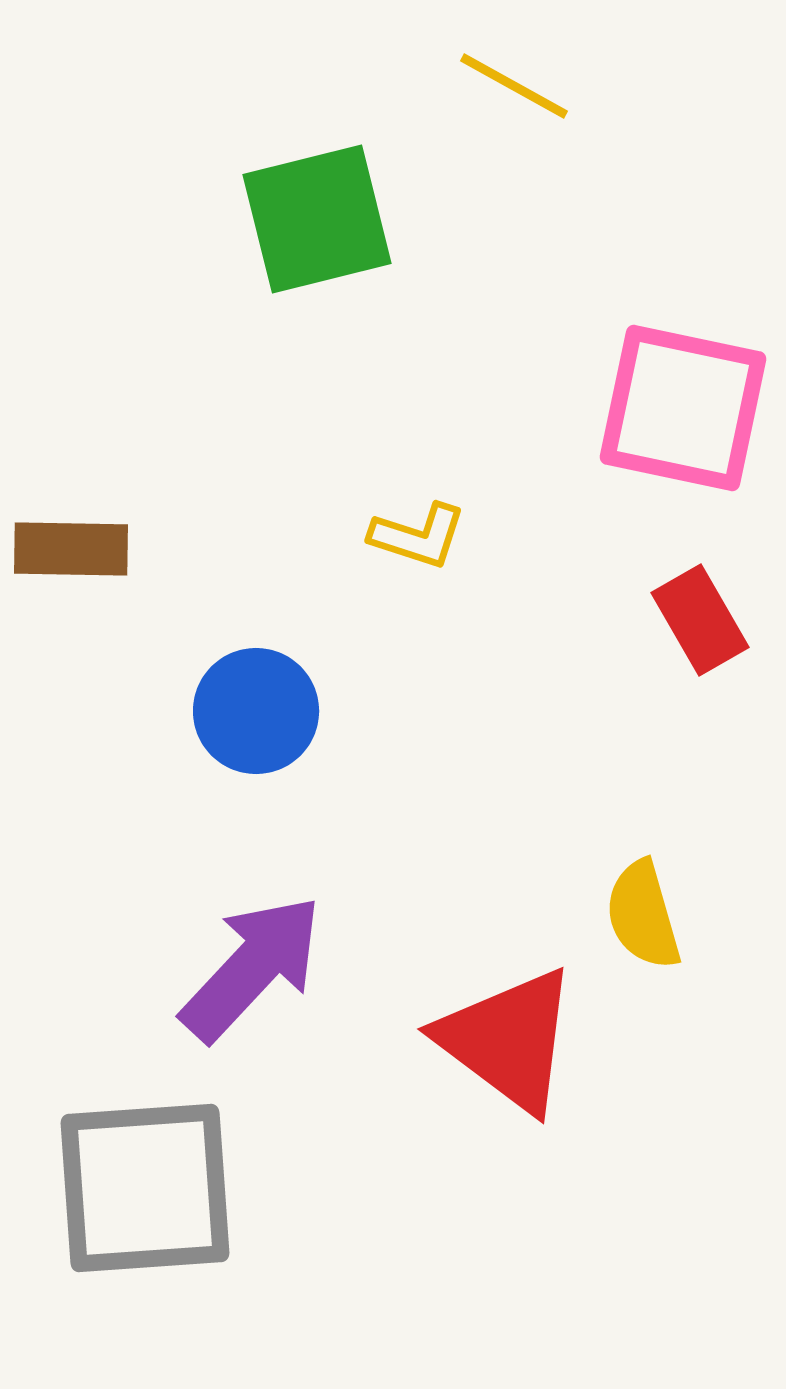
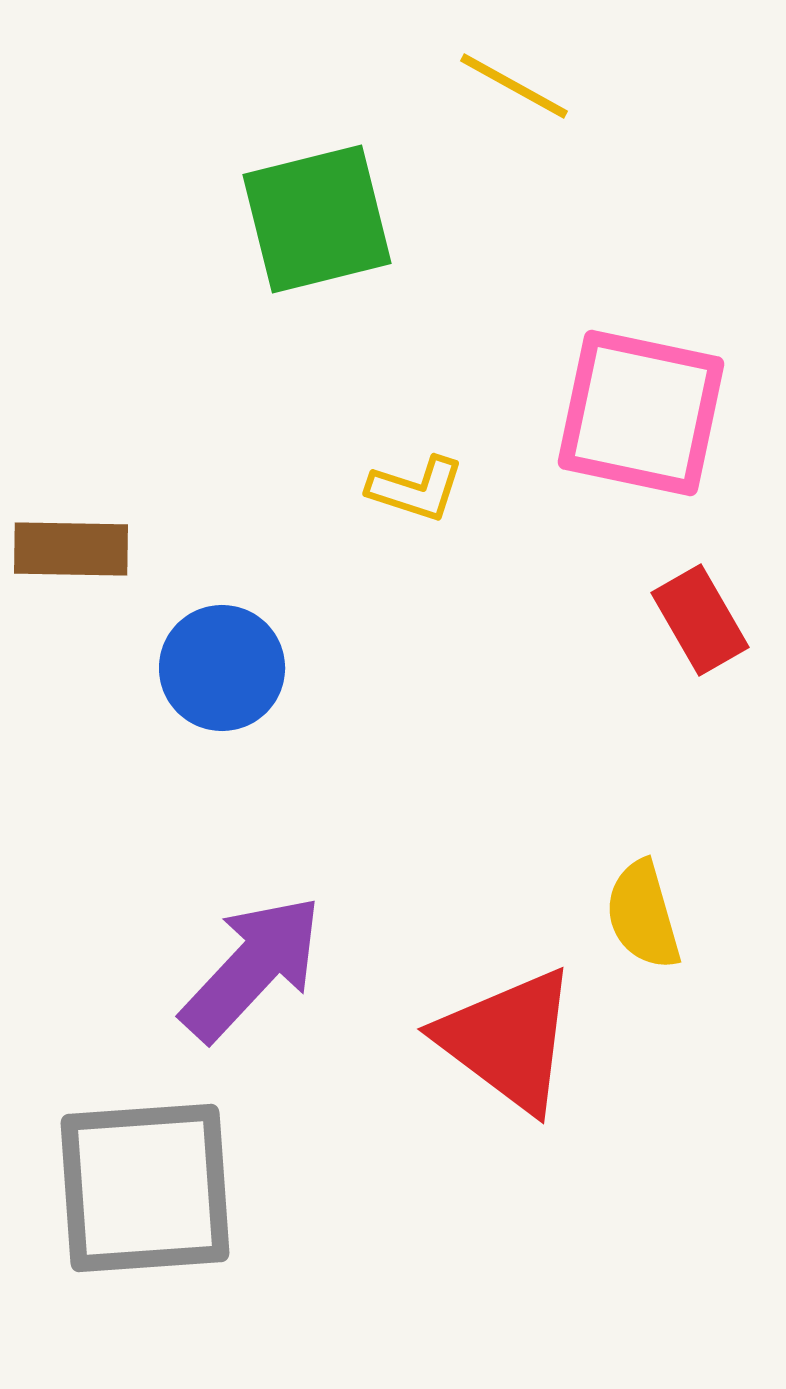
pink square: moved 42 px left, 5 px down
yellow L-shape: moved 2 px left, 47 px up
blue circle: moved 34 px left, 43 px up
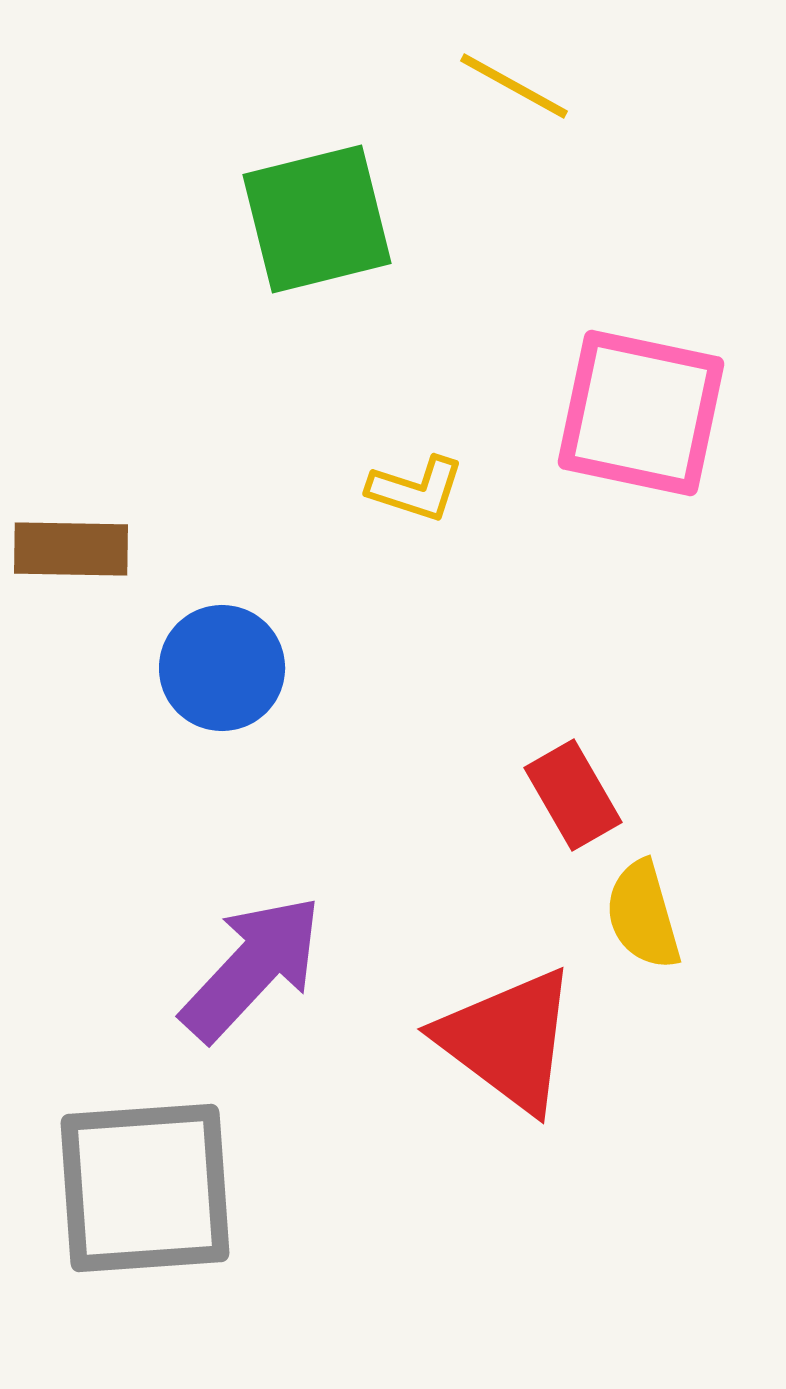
red rectangle: moved 127 px left, 175 px down
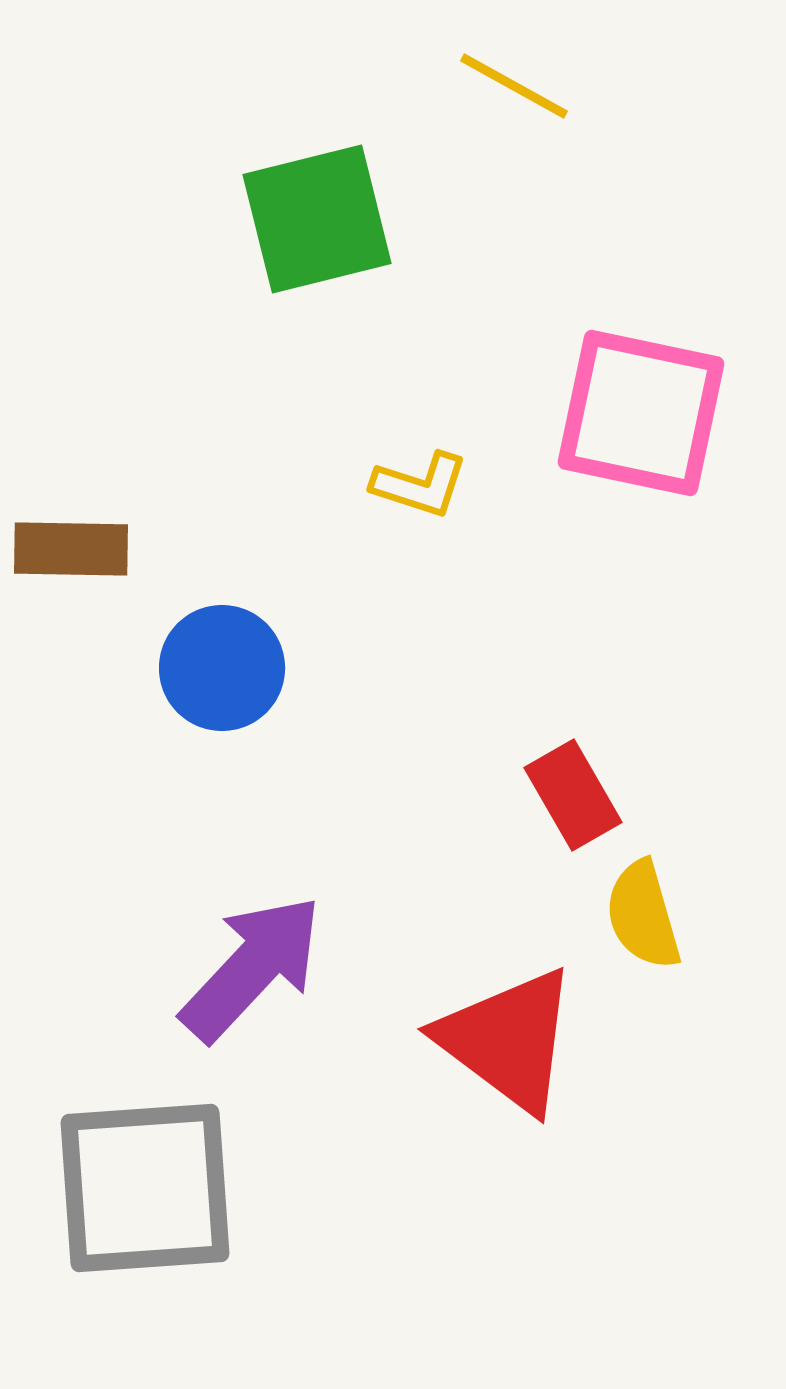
yellow L-shape: moved 4 px right, 4 px up
